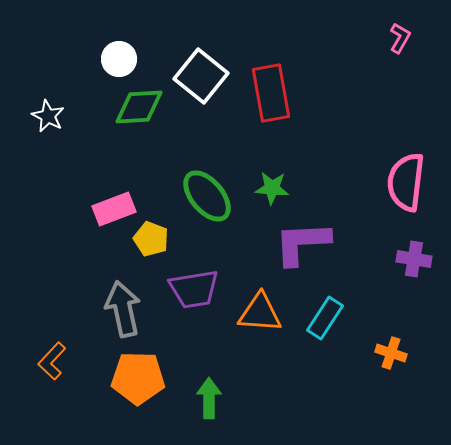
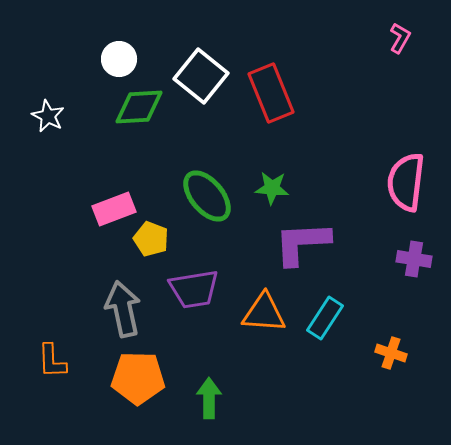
red rectangle: rotated 12 degrees counterclockwise
orange triangle: moved 4 px right
orange L-shape: rotated 45 degrees counterclockwise
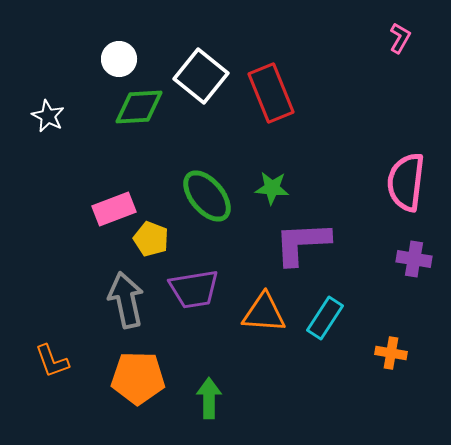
gray arrow: moved 3 px right, 9 px up
orange cross: rotated 8 degrees counterclockwise
orange L-shape: rotated 18 degrees counterclockwise
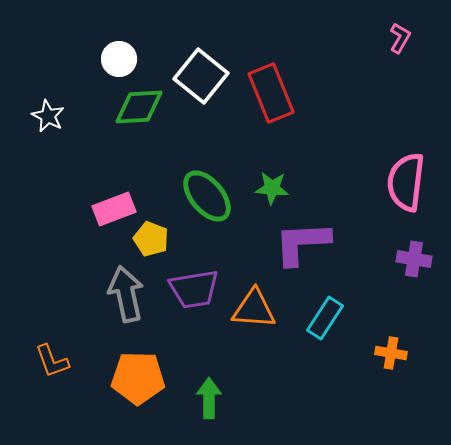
gray arrow: moved 6 px up
orange triangle: moved 10 px left, 4 px up
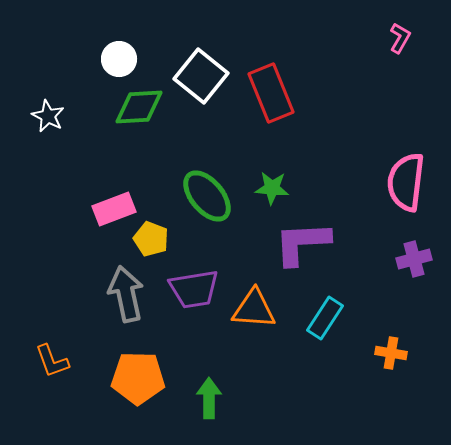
purple cross: rotated 24 degrees counterclockwise
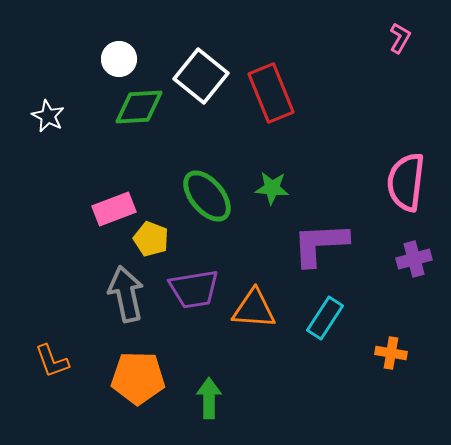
purple L-shape: moved 18 px right, 1 px down
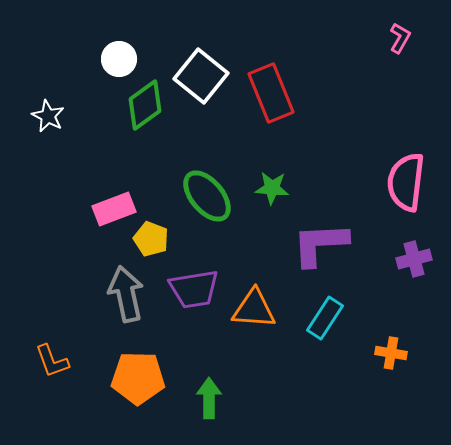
green diamond: moved 6 px right, 2 px up; rotated 33 degrees counterclockwise
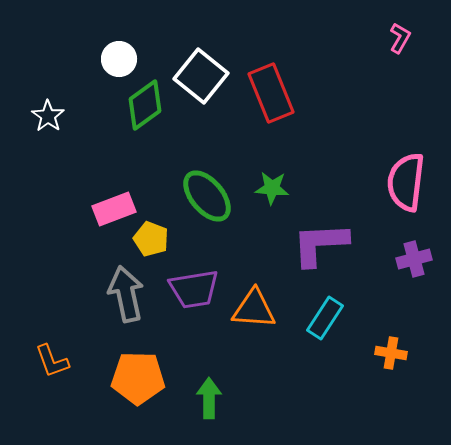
white star: rotated 8 degrees clockwise
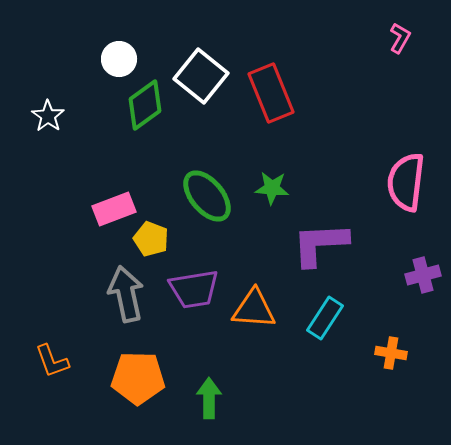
purple cross: moved 9 px right, 16 px down
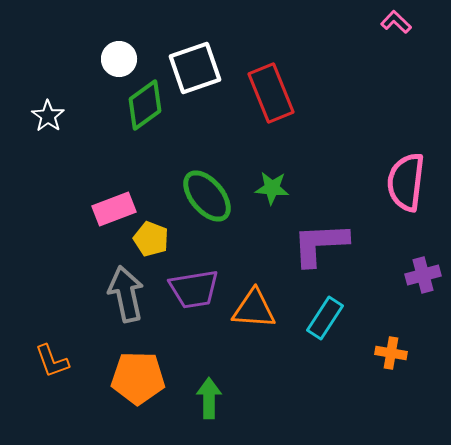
pink L-shape: moved 4 px left, 16 px up; rotated 76 degrees counterclockwise
white square: moved 6 px left, 8 px up; rotated 32 degrees clockwise
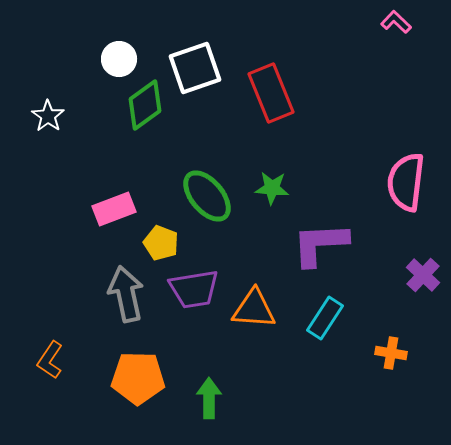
yellow pentagon: moved 10 px right, 4 px down
purple cross: rotated 32 degrees counterclockwise
orange L-shape: moved 2 px left, 1 px up; rotated 54 degrees clockwise
